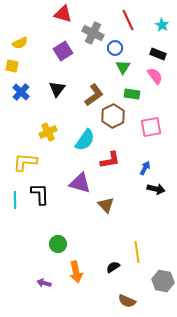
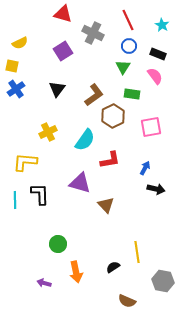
blue circle: moved 14 px right, 2 px up
blue cross: moved 5 px left, 3 px up; rotated 12 degrees clockwise
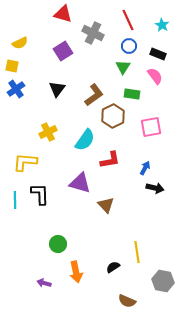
black arrow: moved 1 px left, 1 px up
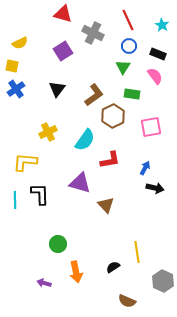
gray hexagon: rotated 15 degrees clockwise
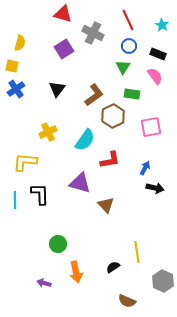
yellow semicircle: rotated 49 degrees counterclockwise
purple square: moved 1 px right, 2 px up
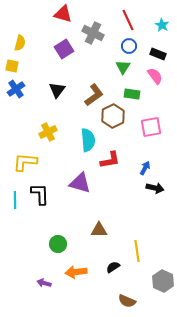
black triangle: moved 1 px down
cyan semicircle: moved 3 px right; rotated 40 degrees counterclockwise
brown triangle: moved 7 px left, 25 px down; rotated 48 degrees counterclockwise
yellow line: moved 1 px up
orange arrow: rotated 95 degrees clockwise
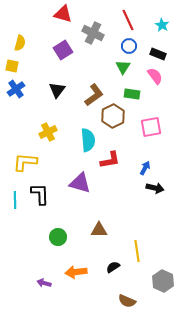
purple square: moved 1 px left, 1 px down
green circle: moved 7 px up
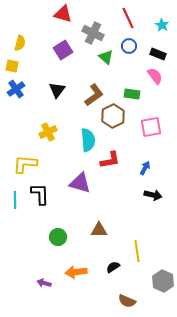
red line: moved 2 px up
green triangle: moved 17 px left, 10 px up; rotated 21 degrees counterclockwise
yellow L-shape: moved 2 px down
black arrow: moved 2 px left, 7 px down
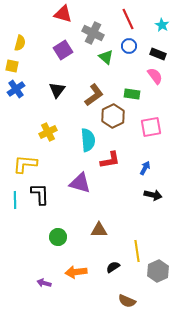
red line: moved 1 px down
gray hexagon: moved 5 px left, 10 px up; rotated 10 degrees clockwise
